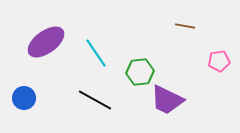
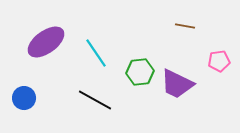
purple trapezoid: moved 10 px right, 16 px up
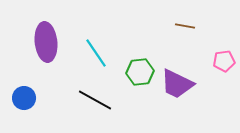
purple ellipse: rotated 60 degrees counterclockwise
pink pentagon: moved 5 px right
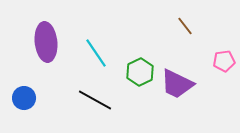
brown line: rotated 42 degrees clockwise
green hexagon: rotated 20 degrees counterclockwise
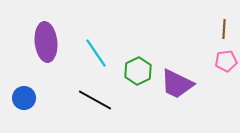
brown line: moved 39 px right, 3 px down; rotated 42 degrees clockwise
pink pentagon: moved 2 px right
green hexagon: moved 2 px left, 1 px up
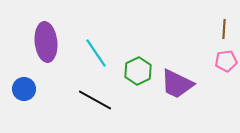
blue circle: moved 9 px up
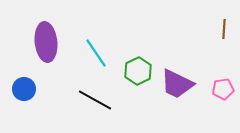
pink pentagon: moved 3 px left, 28 px down
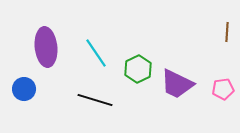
brown line: moved 3 px right, 3 px down
purple ellipse: moved 5 px down
green hexagon: moved 2 px up
black line: rotated 12 degrees counterclockwise
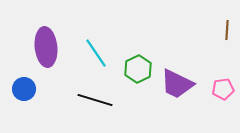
brown line: moved 2 px up
